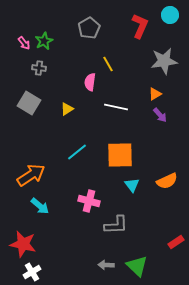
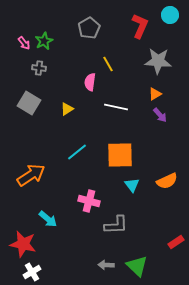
gray star: moved 6 px left; rotated 12 degrees clockwise
cyan arrow: moved 8 px right, 13 px down
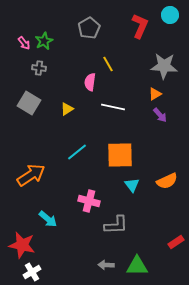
gray star: moved 6 px right, 5 px down
white line: moved 3 px left
red star: moved 1 px left, 1 px down
green triangle: rotated 45 degrees counterclockwise
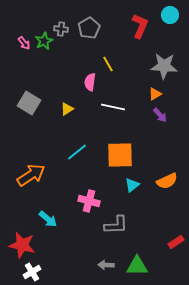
gray cross: moved 22 px right, 39 px up
cyan triangle: rotated 28 degrees clockwise
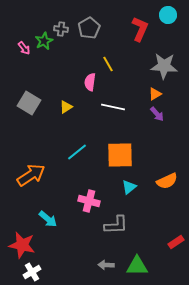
cyan circle: moved 2 px left
red L-shape: moved 3 px down
pink arrow: moved 5 px down
yellow triangle: moved 1 px left, 2 px up
purple arrow: moved 3 px left, 1 px up
cyan triangle: moved 3 px left, 2 px down
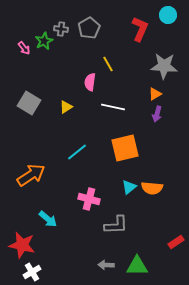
purple arrow: rotated 56 degrees clockwise
orange square: moved 5 px right, 7 px up; rotated 12 degrees counterclockwise
orange semicircle: moved 15 px left, 7 px down; rotated 30 degrees clockwise
pink cross: moved 2 px up
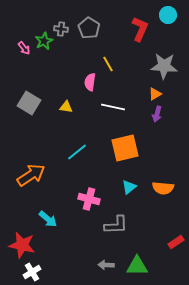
gray pentagon: rotated 10 degrees counterclockwise
yellow triangle: rotated 40 degrees clockwise
orange semicircle: moved 11 px right
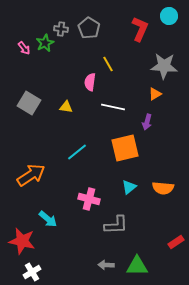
cyan circle: moved 1 px right, 1 px down
green star: moved 1 px right, 2 px down
purple arrow: moved 10 px left, 8 px down
red star: moved 4 px up
